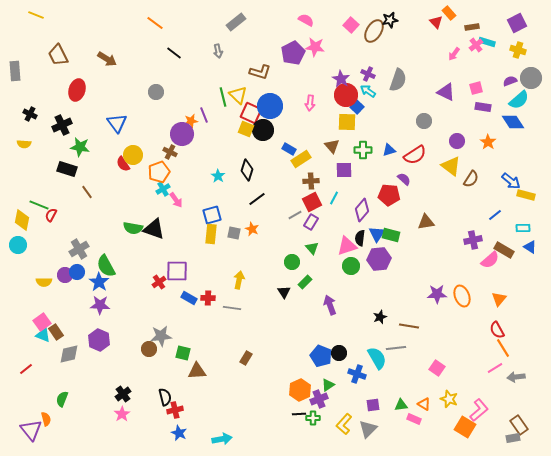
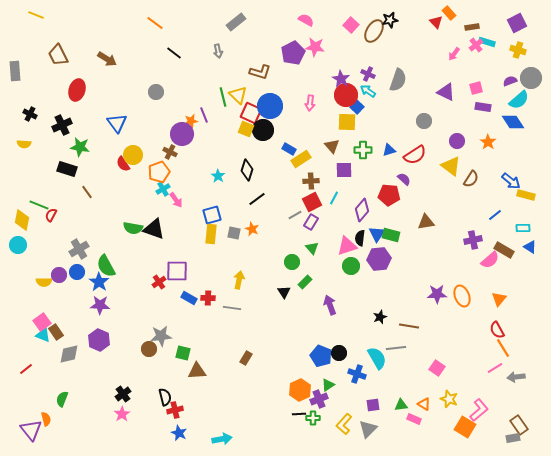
purple circle at (65, 275): moved 6 px left
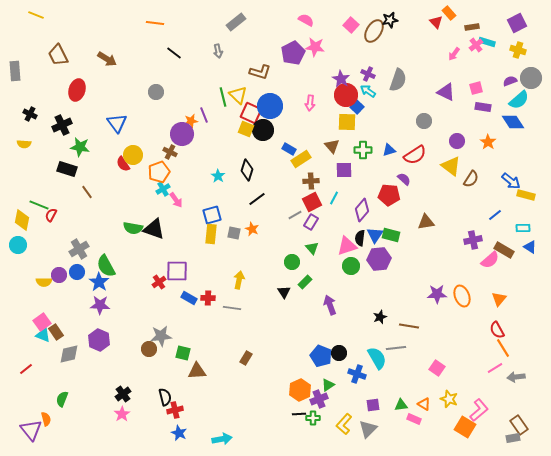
orange line at (155, 23): rotated 30 degrees counterclockwise
blue triangle at (377, 234): moved 2 px left, 1 px down
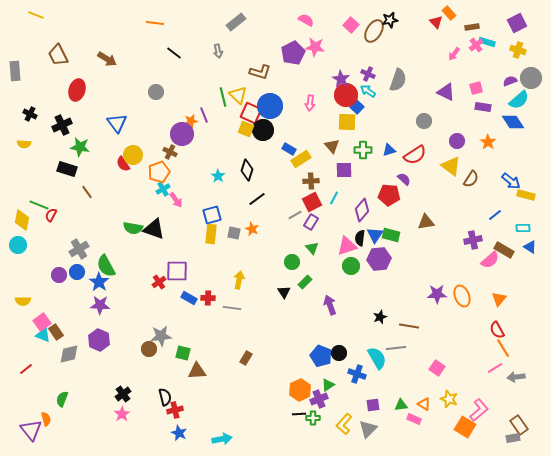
yellow semicircle at (44, 282): moved 21 px left, 19 px down
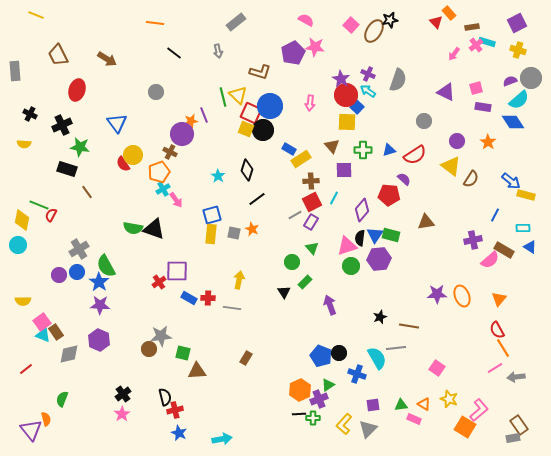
blue line at (495, 215): rotated 24 degrees counterclockwise
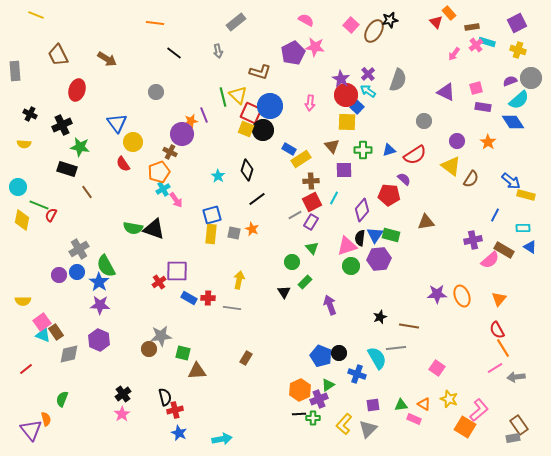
purple cross at (368, 74): rotated 24 degrees clockwise
yellow circle at (133, 155): moved 13 px up
cyan circle at (18, 245): moved 58 px up
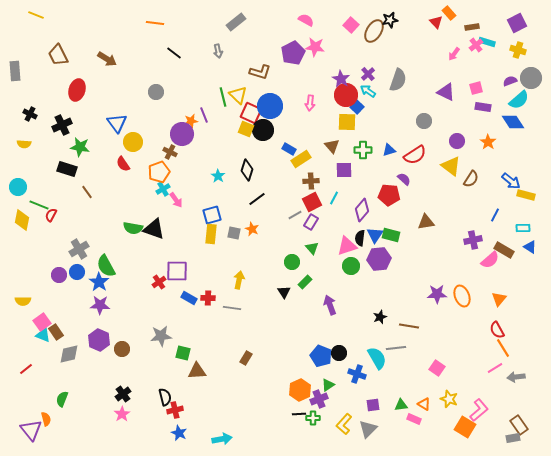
brown circle at (149, 349): moved 27 px left
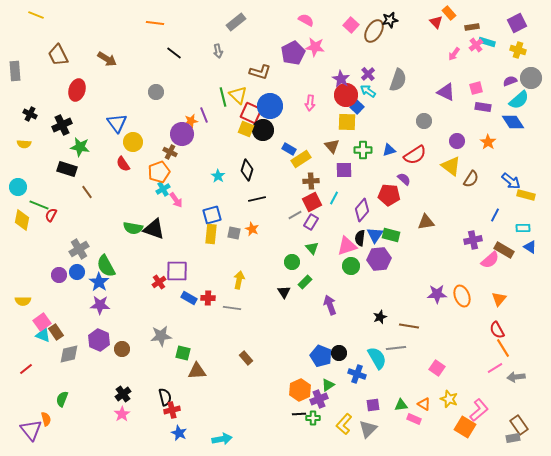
black line at (257, 199): rotated 24 degrees clockwise
brown rectangle at (246, 358): rotated 72 degrees counterclockwise
red cross at (175, 410): moved 3 px left
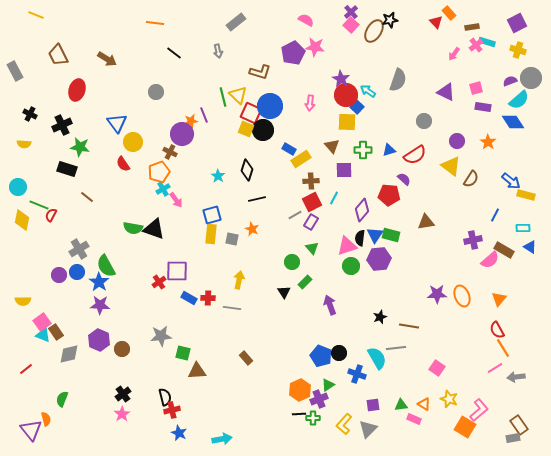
gray rectangle at (15, 71): rotated 24 degrees counterclockwise
purple cross at (368, 74): moved 17 px left, 62 px up
brown line at (87, 192): moved 5 px down; rotated 16 degrees counterclockwise
gray square at (234, 233): moved 2 px left, 6 px down
